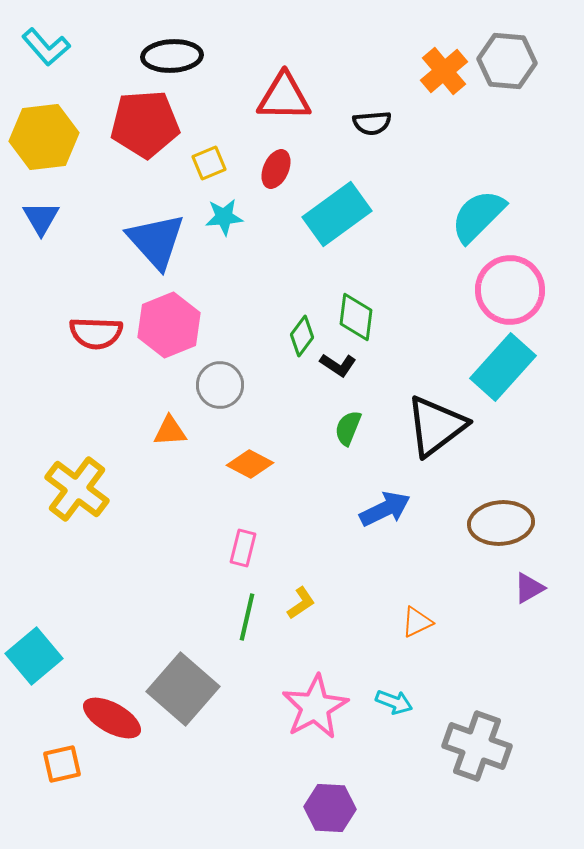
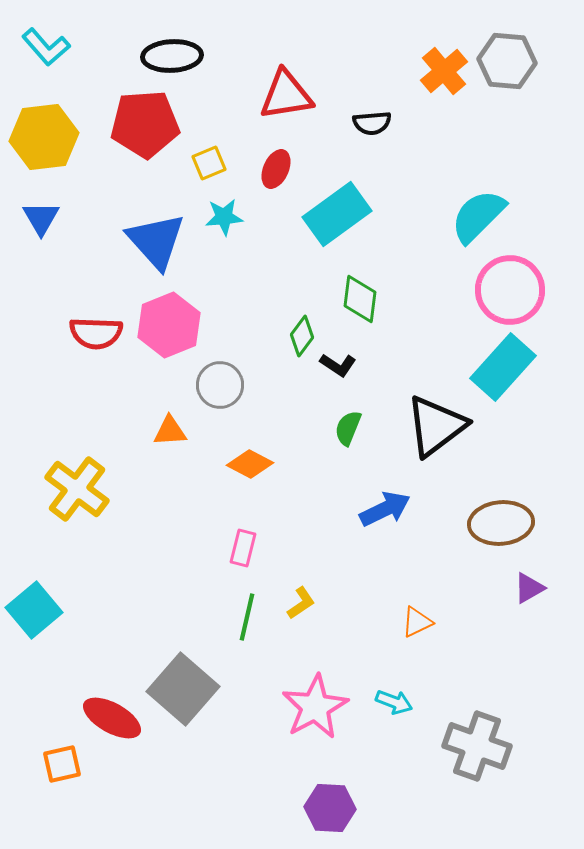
red triangle at (284, 97): moved 2 px right, 2 px up; rotated 10 degrees counterclockwise
green diamond at (356, 317): moved 4 px right, 18 px up
cyan square at (34, 656): moved 46 px up
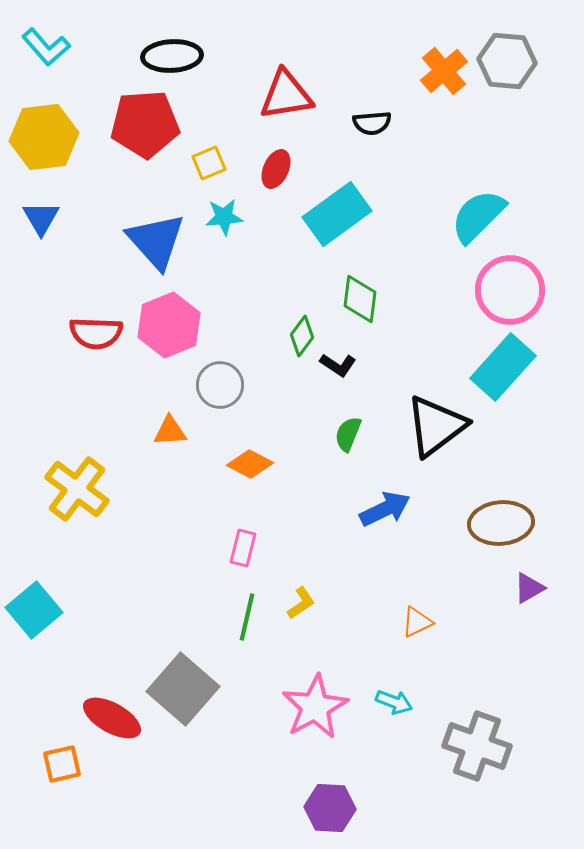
green semicircle at (348, 428): moved 6 px down
